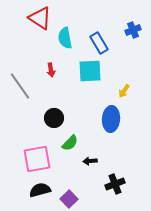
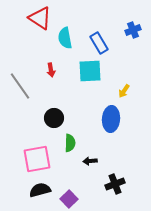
green semicircle: rotated 42 degrees counterclockwise
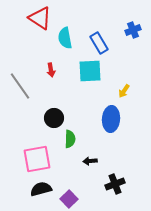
green semicircle: moved 4 px up
black semicircle: moved 1 px right, 1 px up
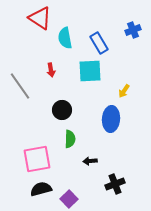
black circle: moved 8 px right, 8 px up
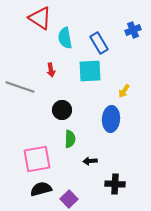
gray line: moved 1 px down; rotated 36 degrees counterclockwise
black cross: rotated 24 degrees clockwise
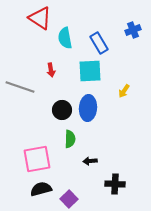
blue ellipse: moved 23 px left, 11 px up
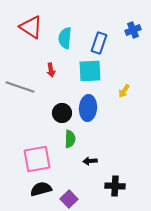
red triangle: moved 9 px left, 9 px down
cyan semicircle: rotated 15 degrees clockwise
blue rectangle: rotated 50 degrees clockwise
black circle: moved 3 px down
black cross: moved 2 px down
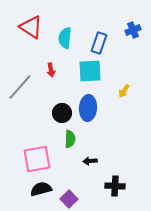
gray line: rotated 68 degrees counterclockwise
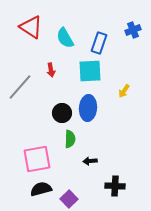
cyan semicircle: rotated 35 degrees counterclockwise
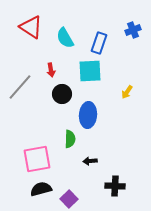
yellow arrow: moved 3 px right, 1 px down
blue ellipse: moved 7 px down
black circle: moved 19 px up
